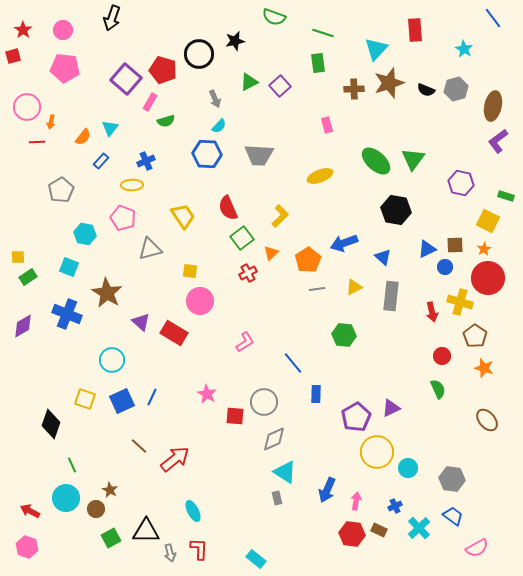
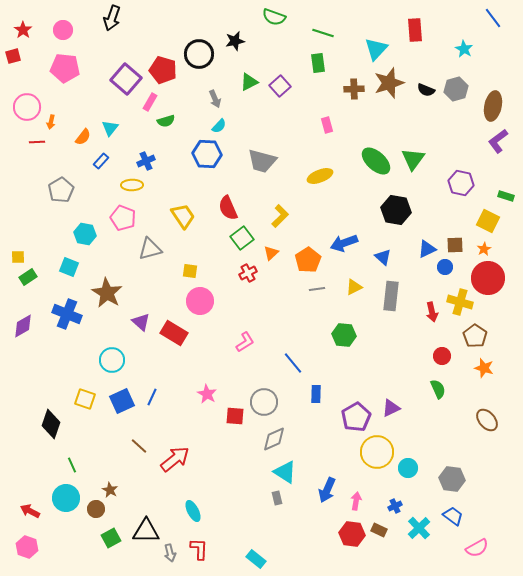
gray trapezoid at (259, 155): moved 3 px right, 6 px down; rotated 12 degrees clockwise
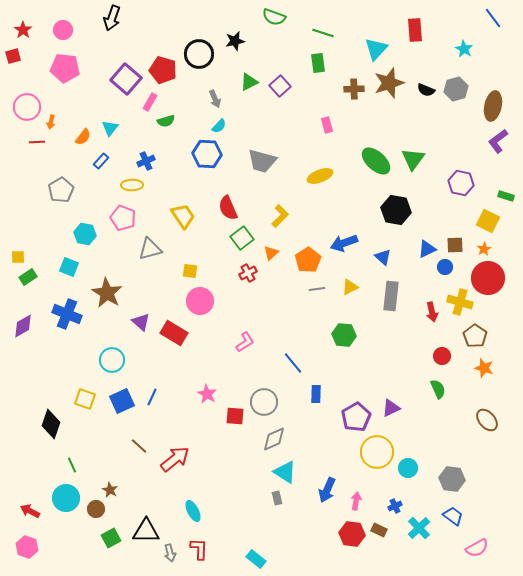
yellow triangle at (354, 287): moved 4 px left
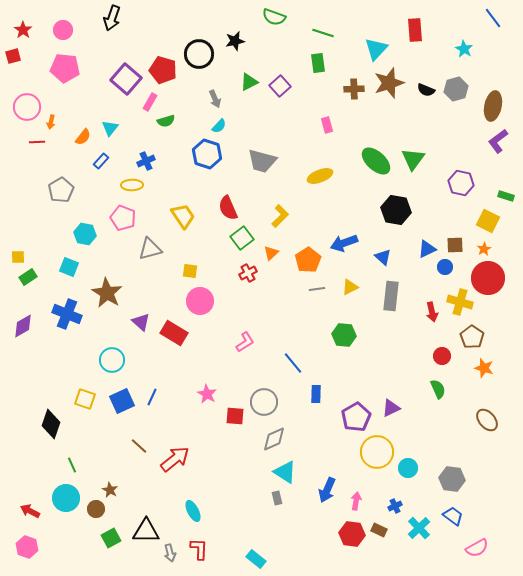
blue hexagon at (207, 154): rotated 16 degrees clockwise
brown pentagon at (475, 336): moved 3 px left, 1 px down
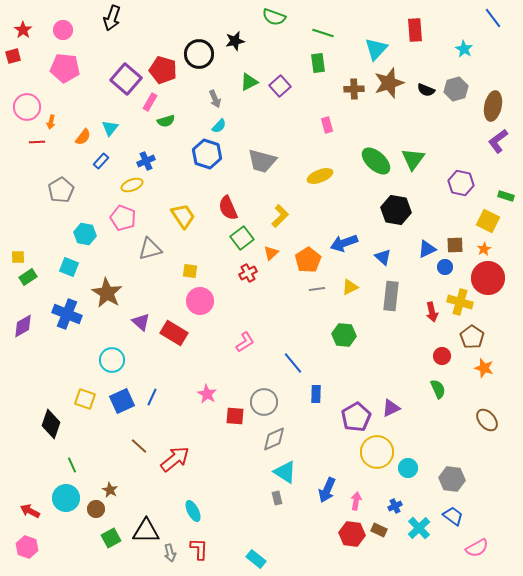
yellow ellipse at (132, 185): rotated 20 degrees counterclockwise
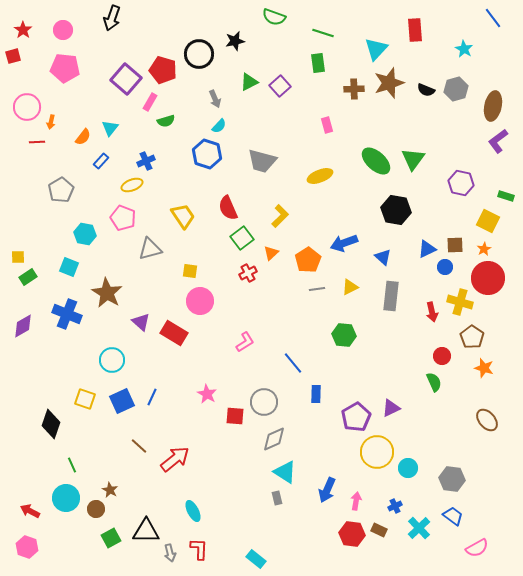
green semicircle at (438, 389): moved 4 px left, 7 px up
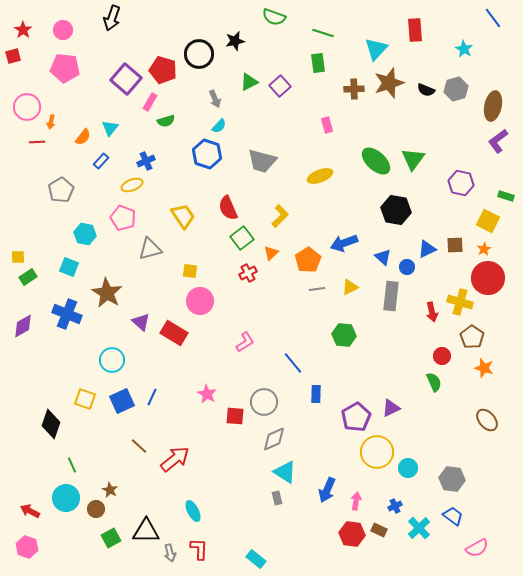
blue circle at (445, 267): moved 38 px left
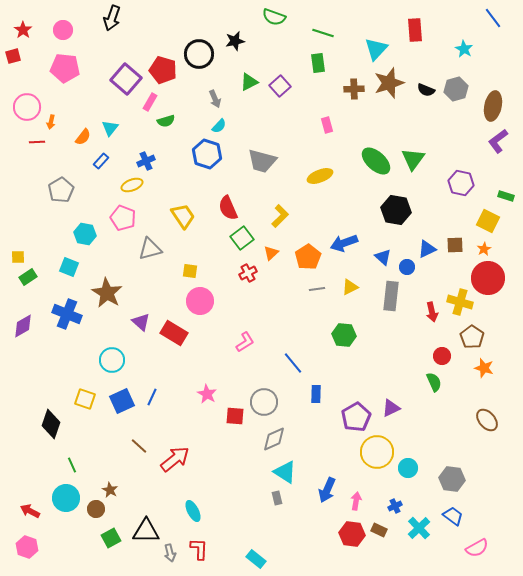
orange pentagon at (308, 260): moved 3 px up
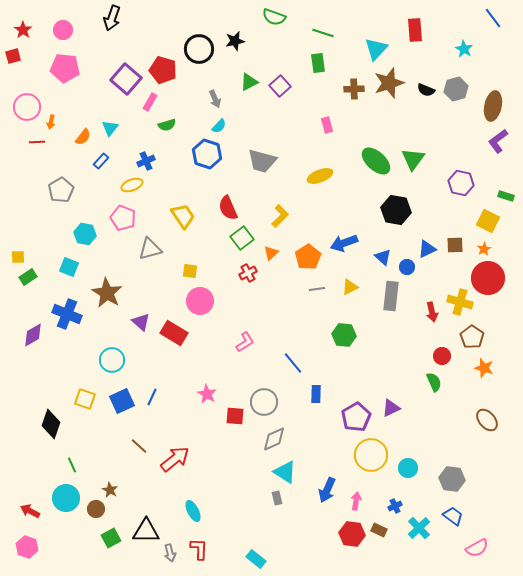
black circle at (199, 54): moved 5 px up
green semicircle at (166, 121): moved 1 px right, 4 px down
purple diamond at (23, 326): moved 10 px right, 9 px down
yellow circle at (377, 452): moved 6 px left, 3 px down
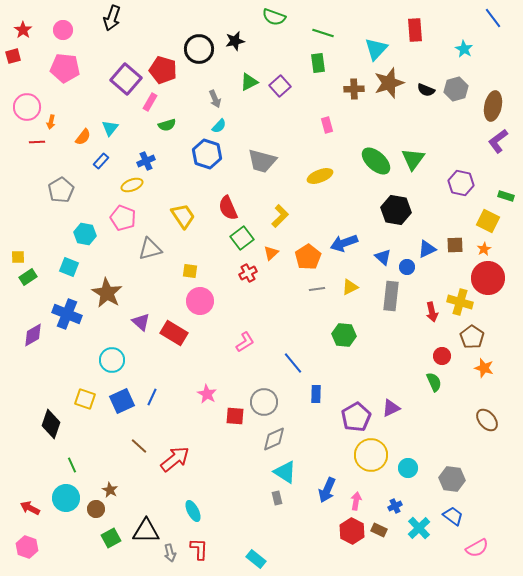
red arrow at (30, 511): moved 3 px up
red hexagon at (352, 534): moved 3 px up; rotated 20 degrees clockwise
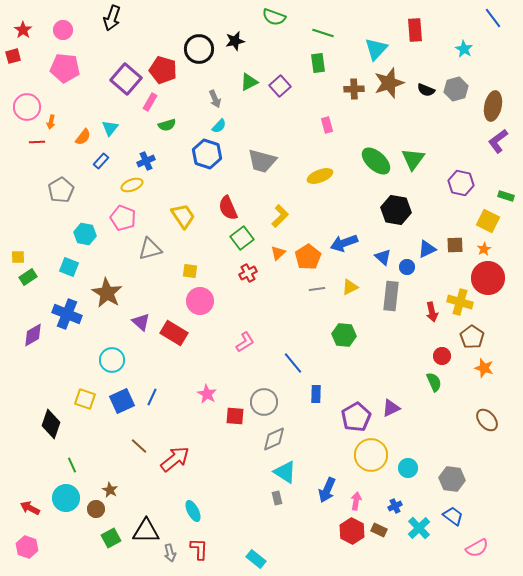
orange triangle at (271, 253): moved 7 px right
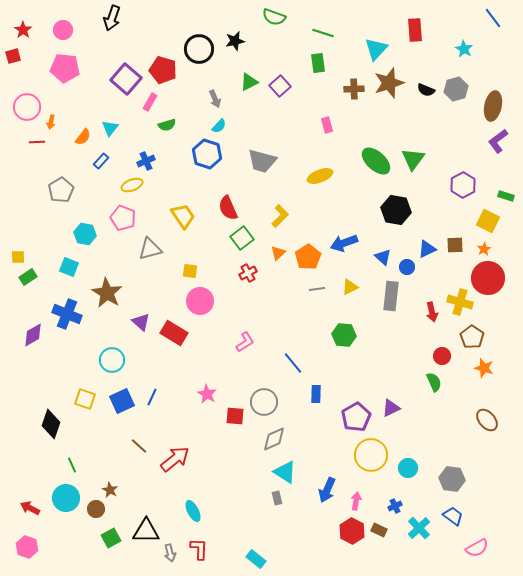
purple hexagon at (461, 183): moved 2 px right, 2 px down; rotated 20 degrees clockwise
